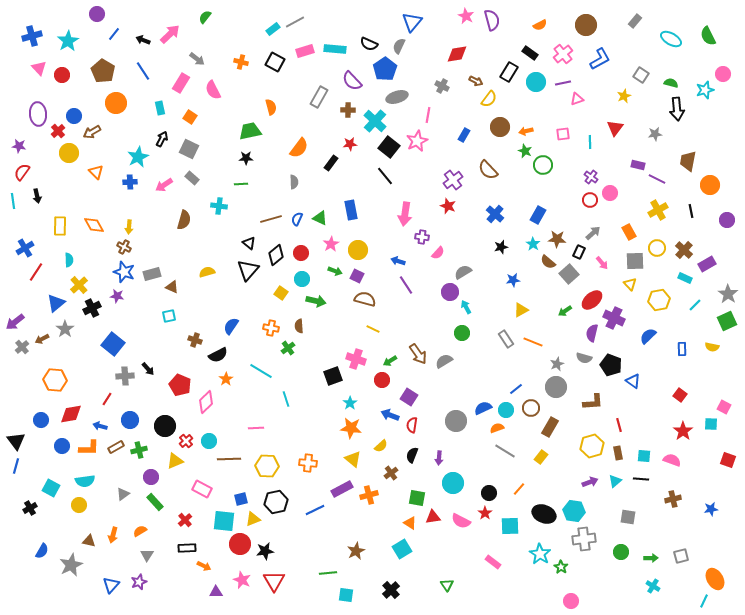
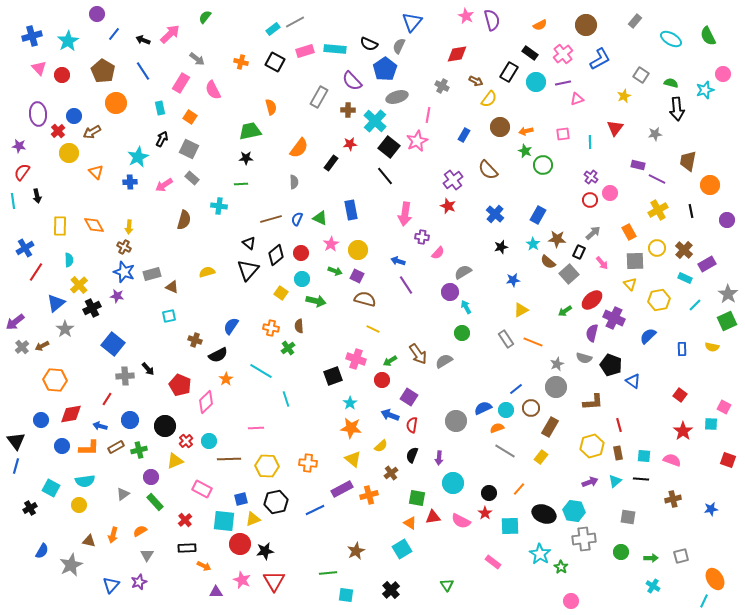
brown arrow at (42, 339): moved 7 px down
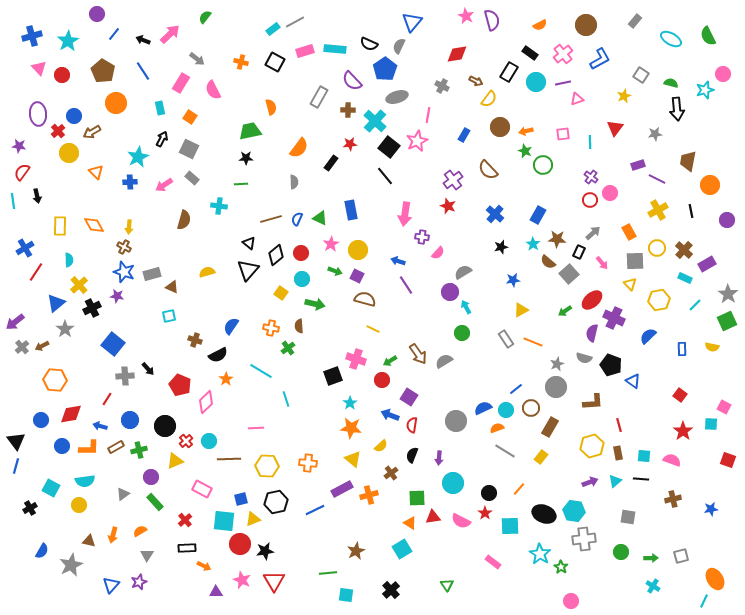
purple rectangle at (638, 165): rotated 32 degrees counterclockwise
green arrow at (316, 301): moved 1 px left, 3 px down
green square at (417, 498): rotated 12 degrees counterclockwise
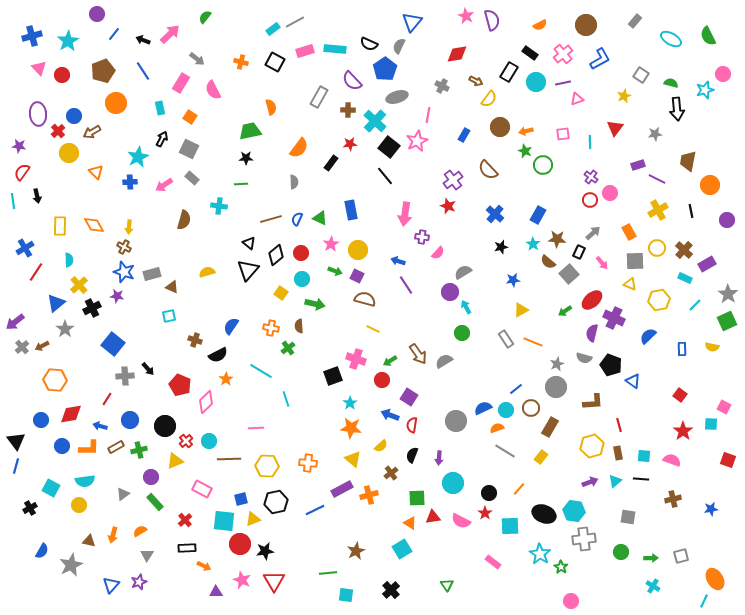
brown pentagon at (103, 71): rotated 20 degrees clockwise
yellow triangle at (630, 284): rotated 24 degrees counterclockwise
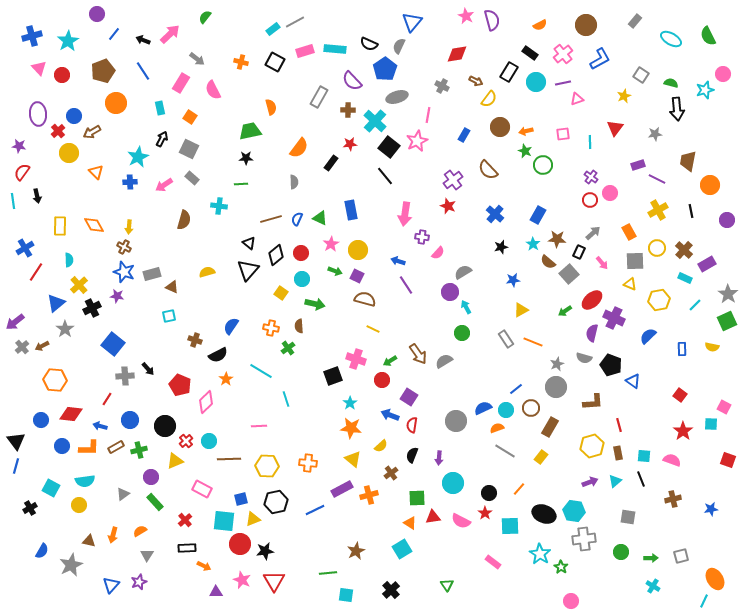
red diamond at (71, 414): rotated 15 degrees clockwise
pink line at (256, 428): moved 3 px right, 2 px up
black line at (641, 479): rotated 63 degrees clockwise
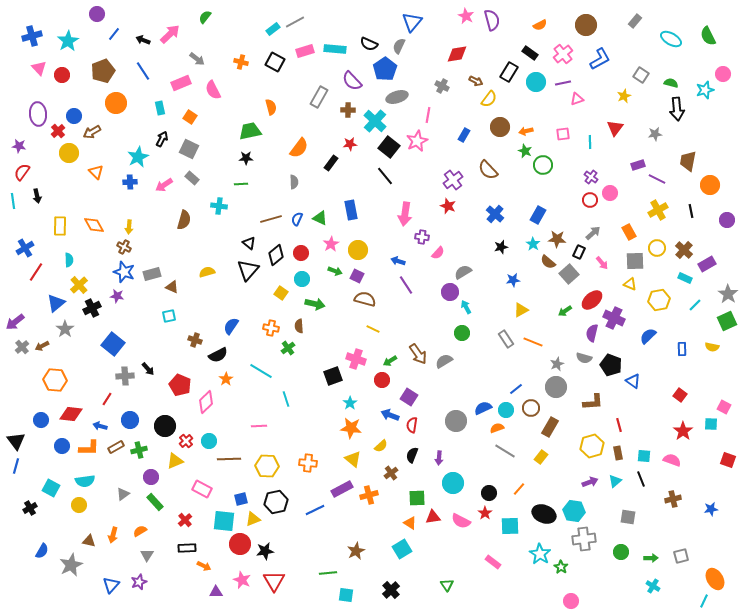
pink rectangle at (181, 83): rotated 36 degrees clockwise
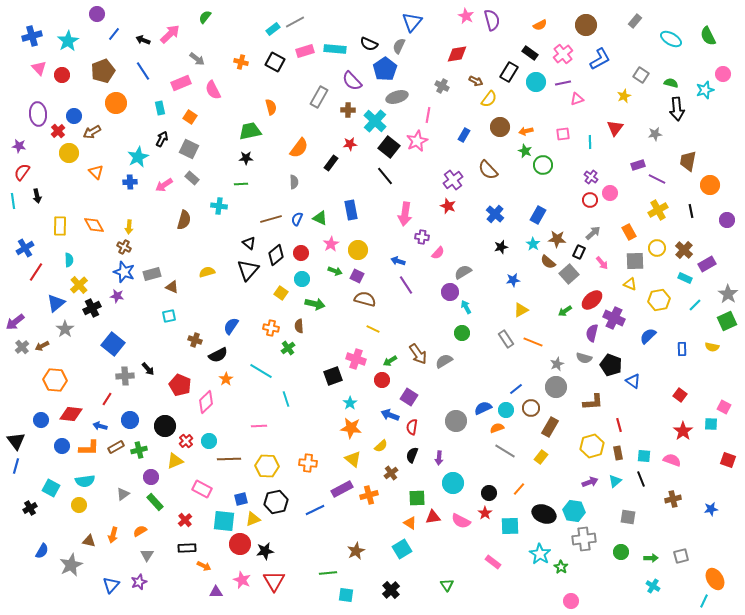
red semicircle at (412, 425): moved 2 px down
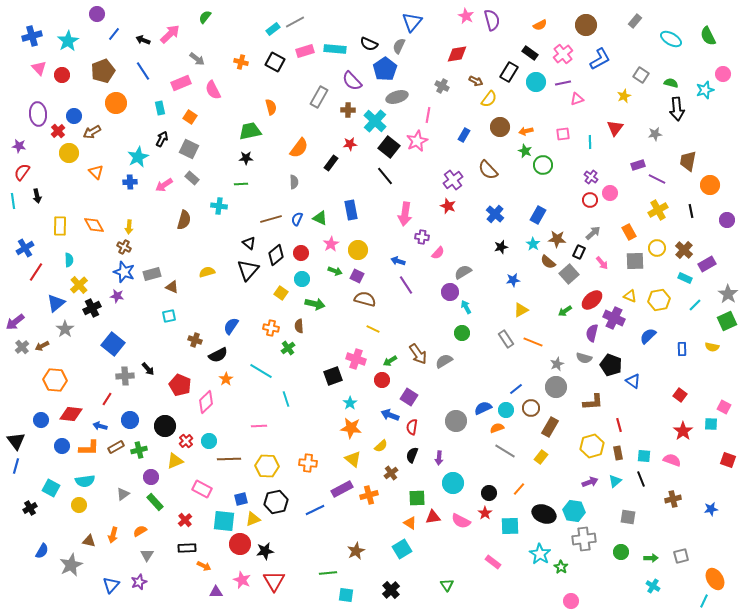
yellow triangle at (630, 284): moved 12 px down
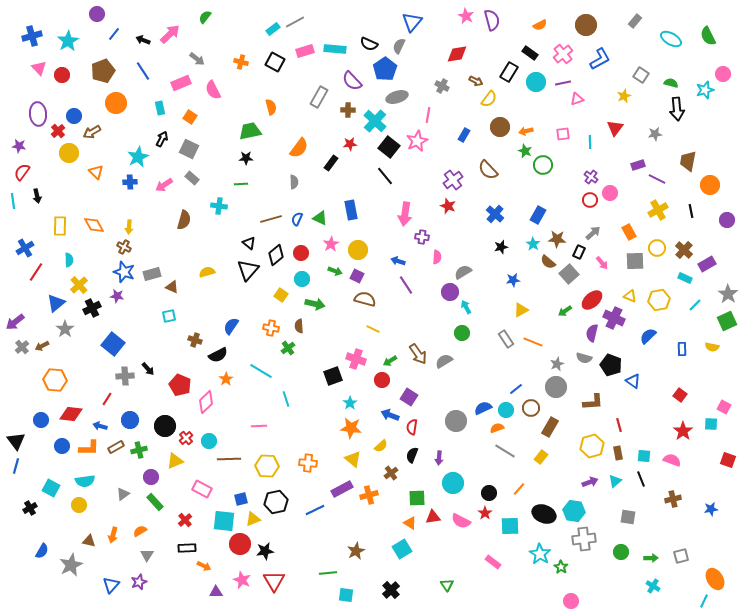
pink semicircle at (438, 253): moved 1 px left, 4 px down; rotated 40 degrees counterclockwise
yellow square at (281, 293): moved 2 px down
red cross at (186, 441): moved 3 px up
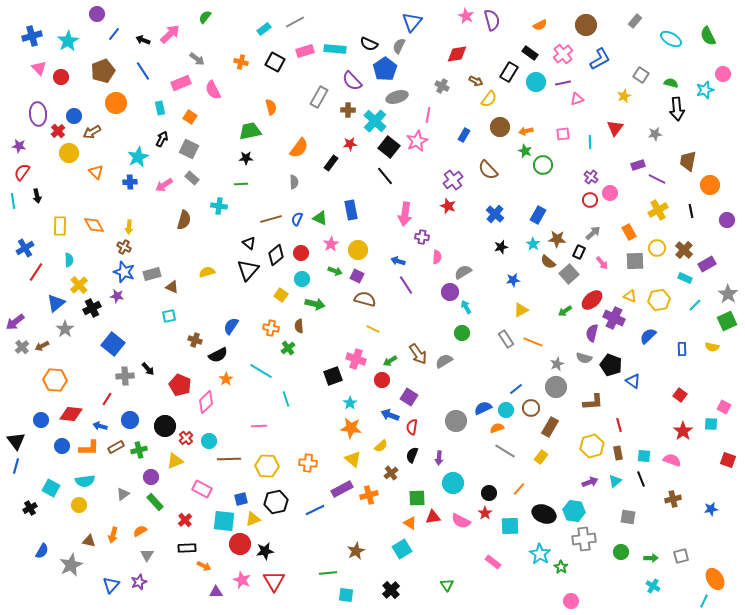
cyan rectangle at (273, 29): moved 9 px left
red circle at (62, 75): moved 1 px left, 2 px down
